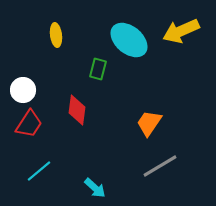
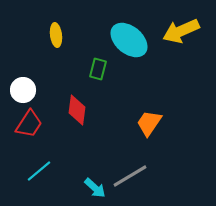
gray line: moved 30 px left, 10 px down
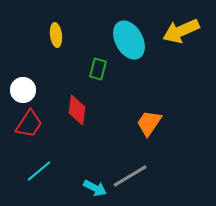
cyan ellipse: rotated 21 degrees clockwise
cyan arrow: rotated 15 degrees counterclockwise
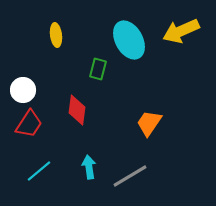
cyan arrow: moved 6 px left, 21 px up; rotated 125 degrees counterclockwise
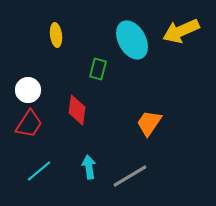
cyan ellipse: moved 3 px right
white circle: moved 5 px right
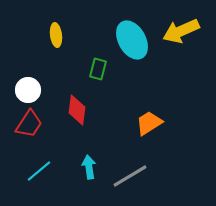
orange trapezoid: rotated 24 degrees clockwise
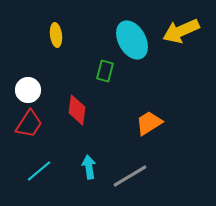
green rectangle: moved 7 px right, 2 px down
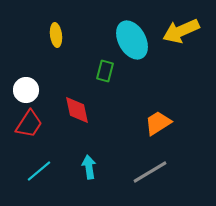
white circle: moved 2 px left
red diamond: rotated 20 degrees counterclockwise
orange trapezoid: moved 9 px right
gray line: moved 20 px right, 4 px up
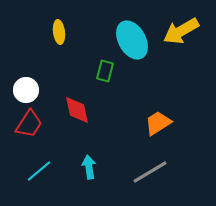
yellow arrow: rotated 6 degrees counterclockwise
yellow ellipse: moved 3 px right, 3 px up
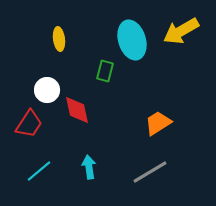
yellow ellipse: moved 7 px down
cyan ellipse: rotated 12 degrees clockwise
white circle: moved 21 px right
